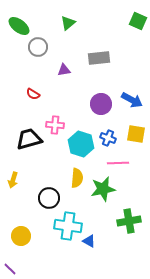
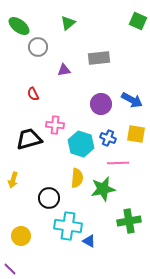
red semicircle: rotated 32 degrees clockwise
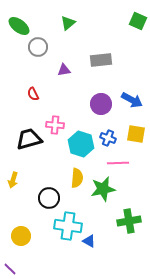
gray rectangle: moved 2 px right, 2 px down
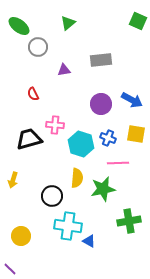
black circle: moved 3 px right, 2 px up
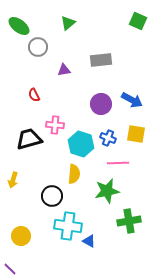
red semicircle: moved 1 px right, 1 px down
yellow semicircle: moved 3 px left, 4 px up
green star: moved 4 px right, 2 px down
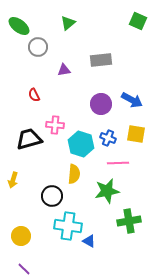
purple line: moved 14 px right
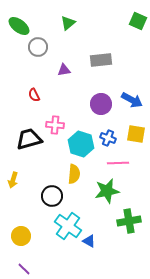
cyan cross: rotated 28 degrees clockwise
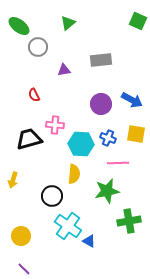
cyan hexagon: rotated 15 degrees counterclockwise
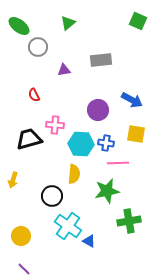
purple circle: moved 3 px left, 6 px down
blue cross: moved 2 px left, 5 px down; rotated 14 degrees counterclockwise
